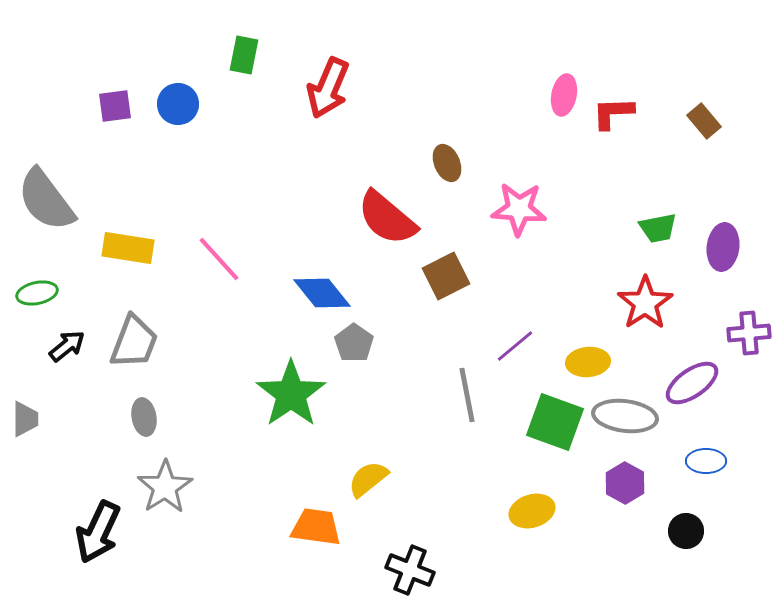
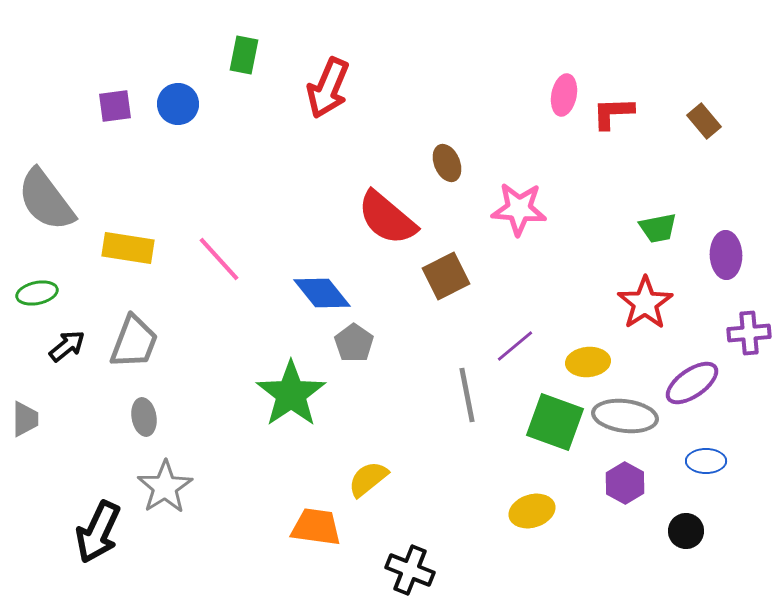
purple ellipse at (723, 247): moved 3 px right, 8 px down; rotated 9 degrees counterclockwise
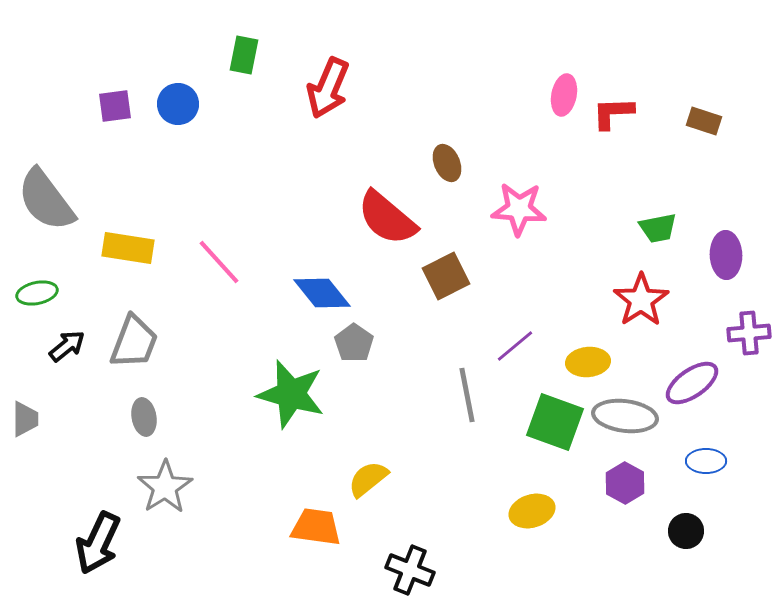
brown rectangle at (704, 121): rotated 32 degrees counterclockwise
pink line at (219, 259): moved 3 px down
red star at (645, 303): moved 4 px left, 3 px up
green star at (291, 394): rotated 22 degrees counterclockwise
black arrow at (98, 532): moved 11 px down
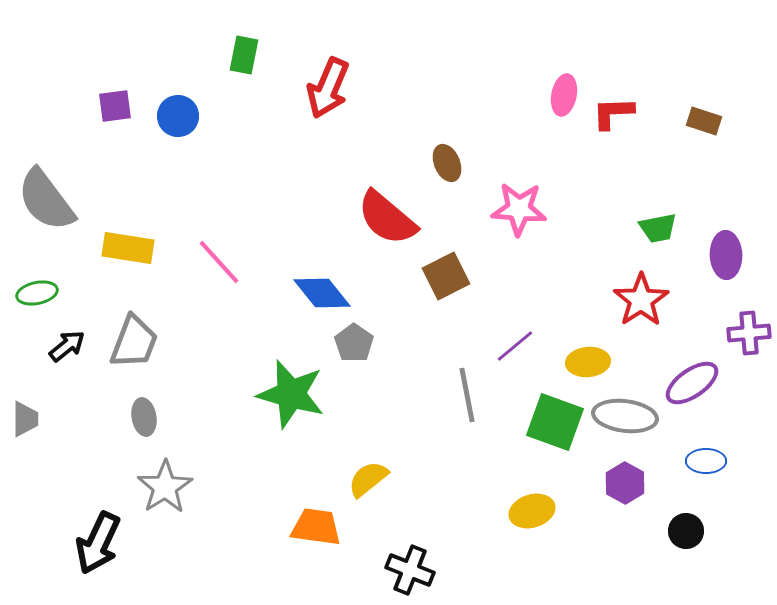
blue circle at (178, 104): moved 12 px down
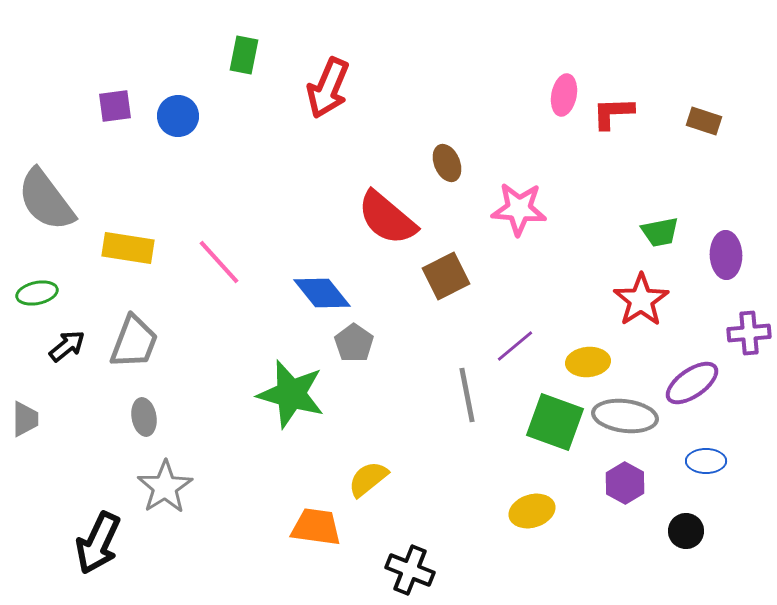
green trapezoid at (658, 228): moved 2 px right, 4 px down
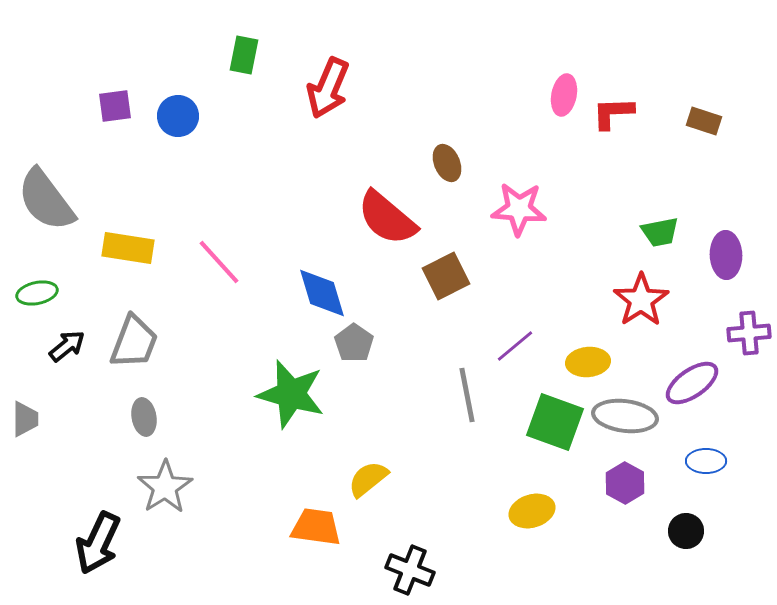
blue diamond at (322, 293): rotated 22 degrees clockwise
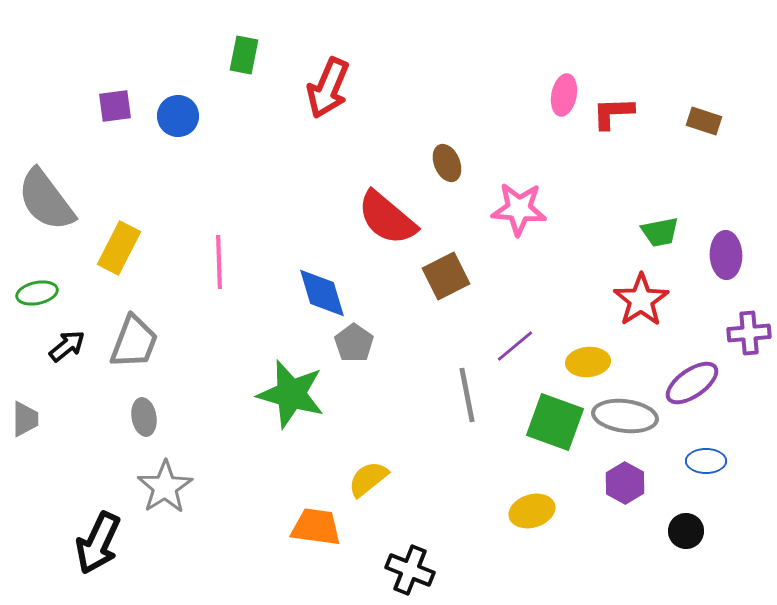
yellow rectangle at (128, 248): moved 9 px left; rotated 72 degrees counterclockwise
pink line at (219, 262): rotated 40 degrees clockwise
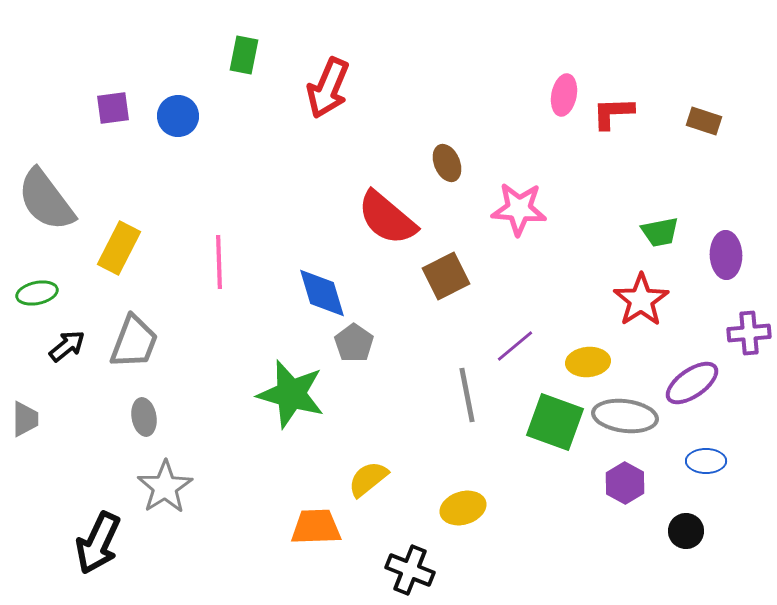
purple square at (115, 106): moved 2 px left, 2 px down
yellow ellipse at (532, 511): moved 69 px left, 3 px up
orange trapezoid at (316, 527): rotated 10 degrees counterclockwise
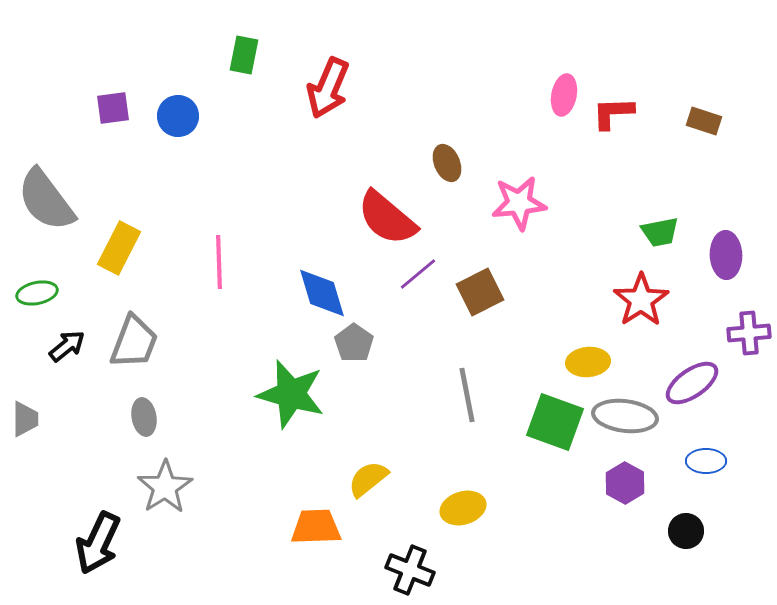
pink star at (519, 209): moved 6 px up; rotated 10 degrees counterclockwise
brown square at (446, 276): moved 34 px right, 16 px down
purple line at (515, 346): moved 97 px left, 72 px up
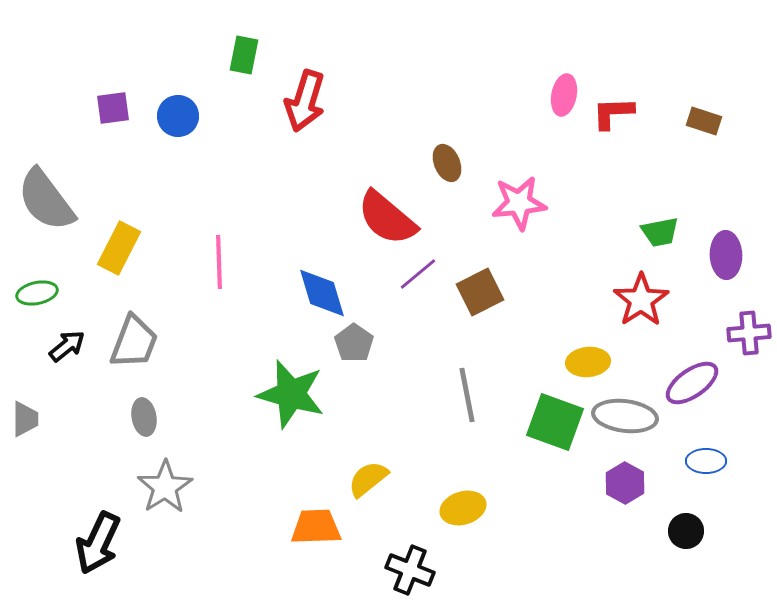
red arrow at (328, 88): moved 23 px left, 13 px down; rotated 6 degrees counterclockwise
